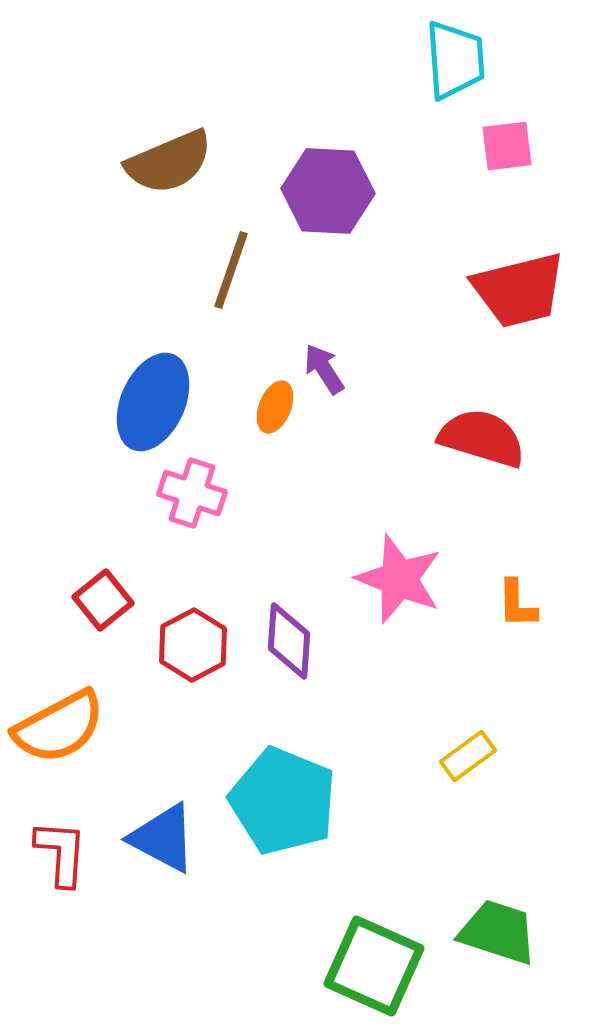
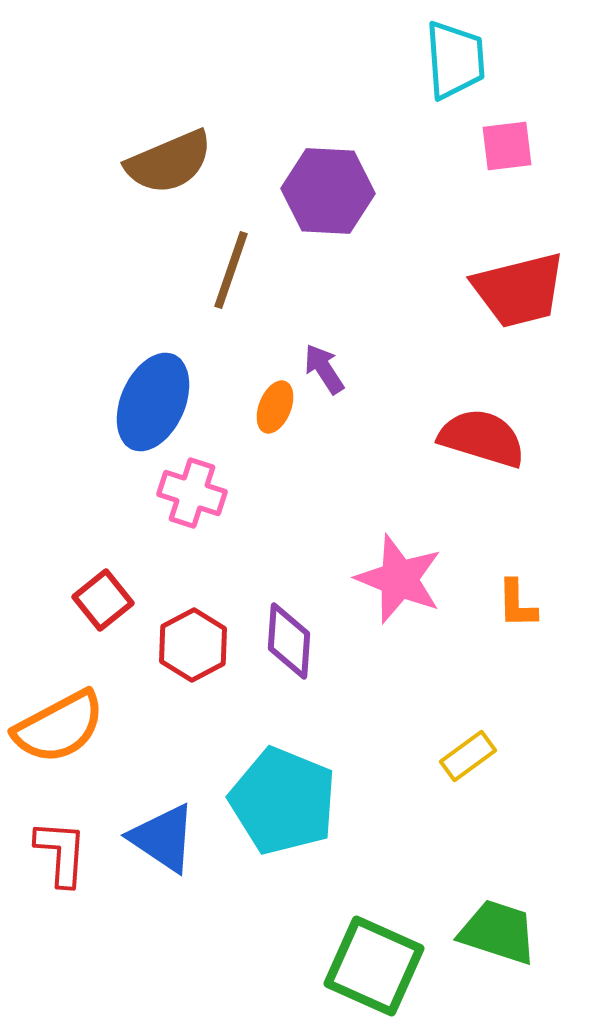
blue triangle: rotated 6 degrees clockwise
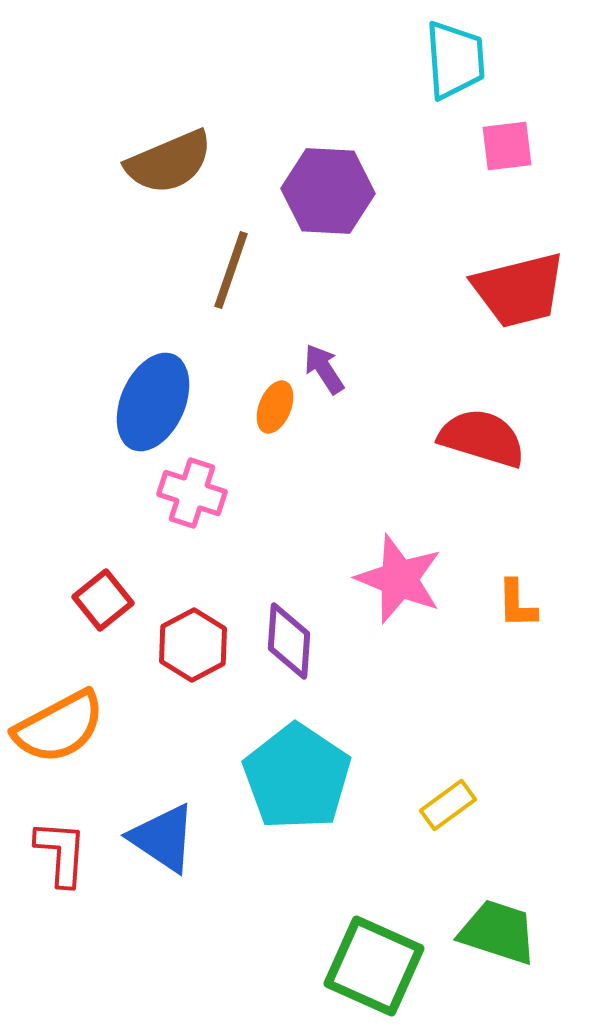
yellow rectangle: moved 20 px left, 49 px down
cyan pentagon: moved 14 px right, 24 px up; rotated 12 degrees clockwise
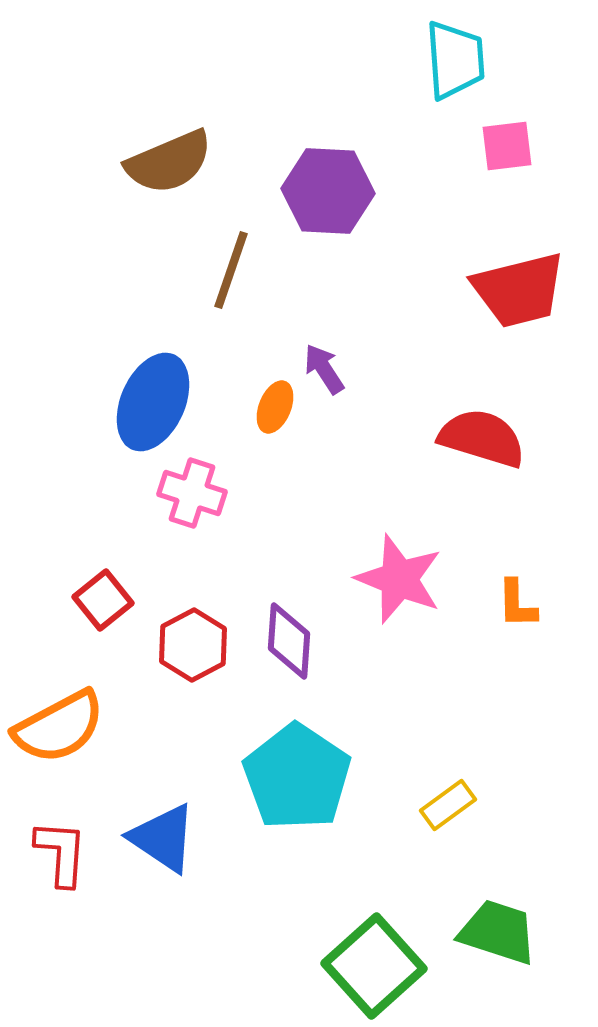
green square: rotated 24 degrees clockwise
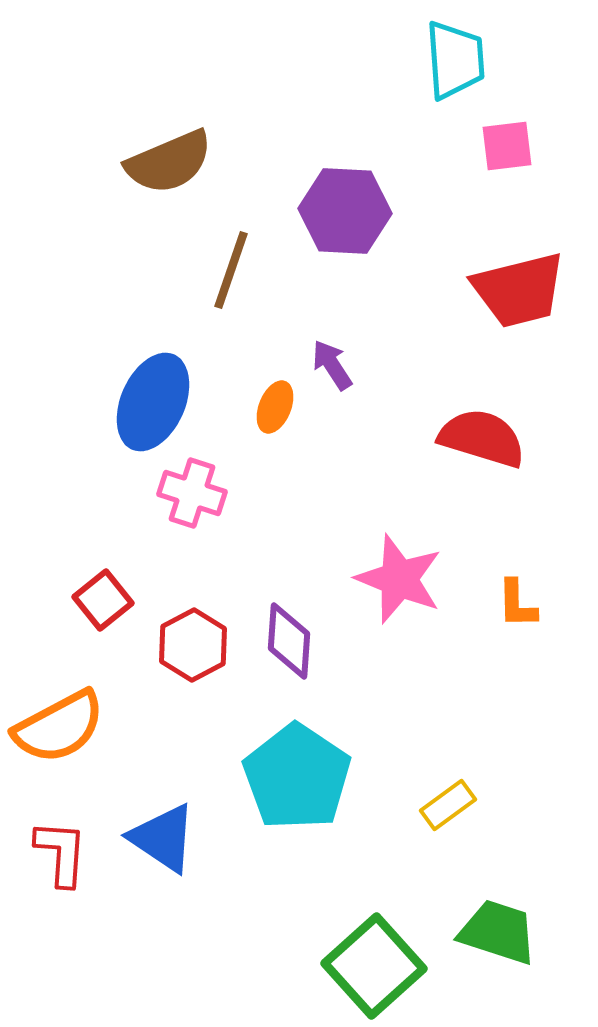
purple hexagon: moved 17 px right, 20 px down
purple arrow: moved 8 px right, 4 px up
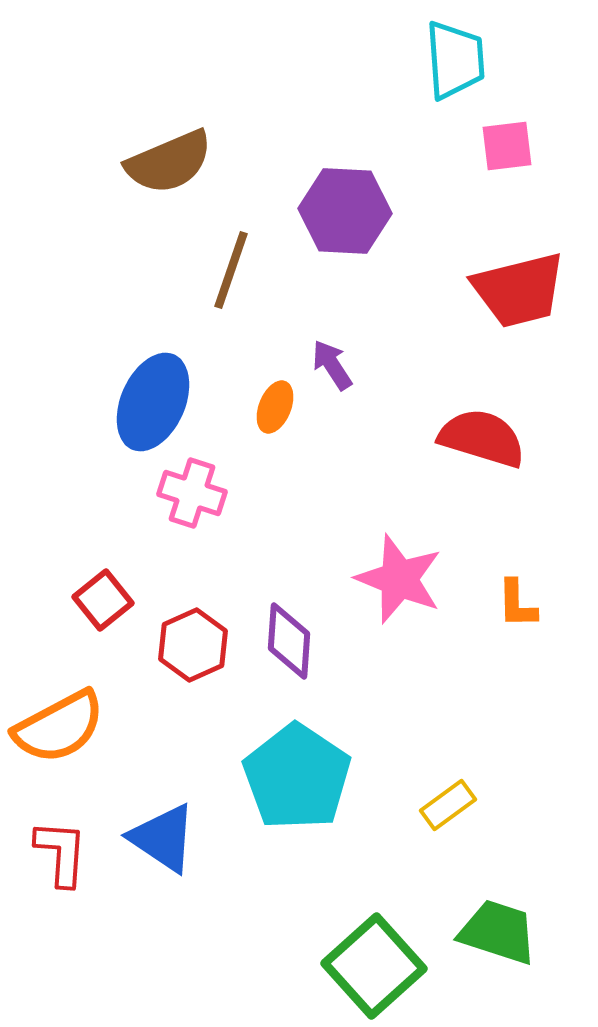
red hexagon: rotated 4 degrees clockwise
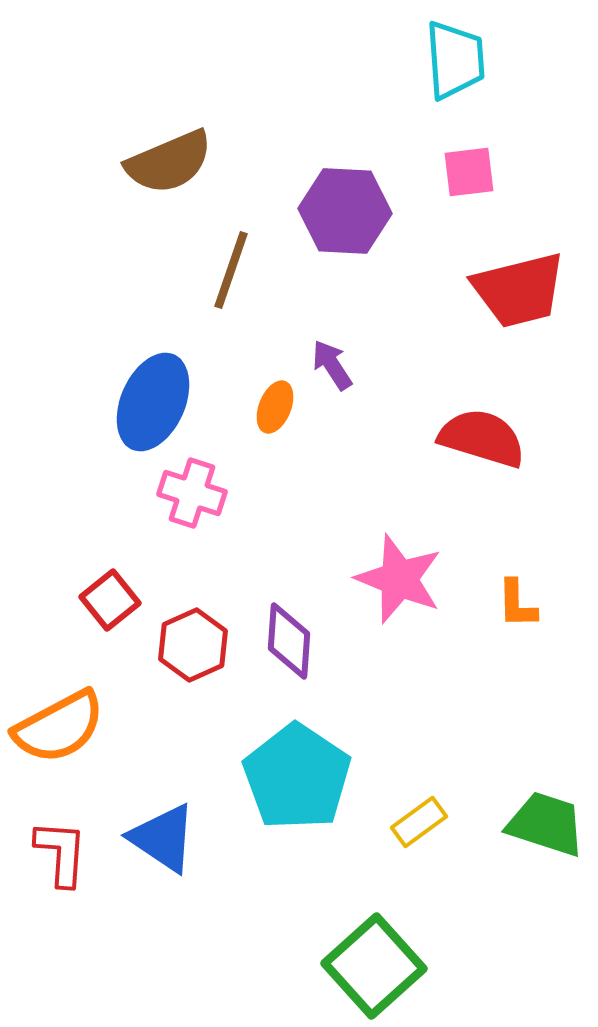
pink square: moved 38 px left, 26 px down
red square: moved 7 px right
yellow rectangle: moved 29 px left, 17 px down
green trapezoid: moved 48 px right, 108 px up
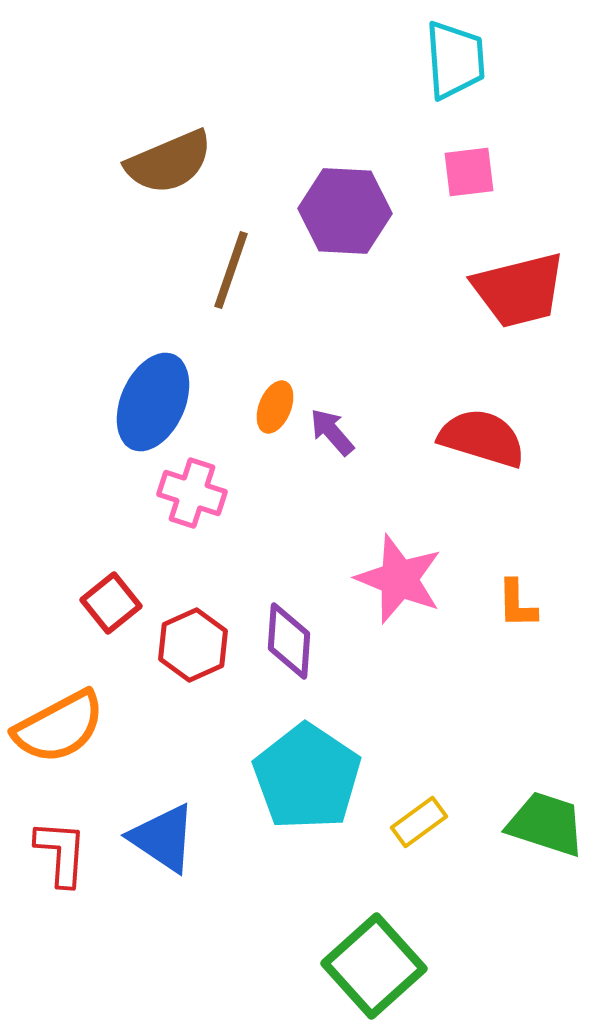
purple arrow: moved 67 px down; rotated 8 degrees counterclockwise
red square: moved 1 px right, 3 px down
cyan pentagon: moved 10 px right
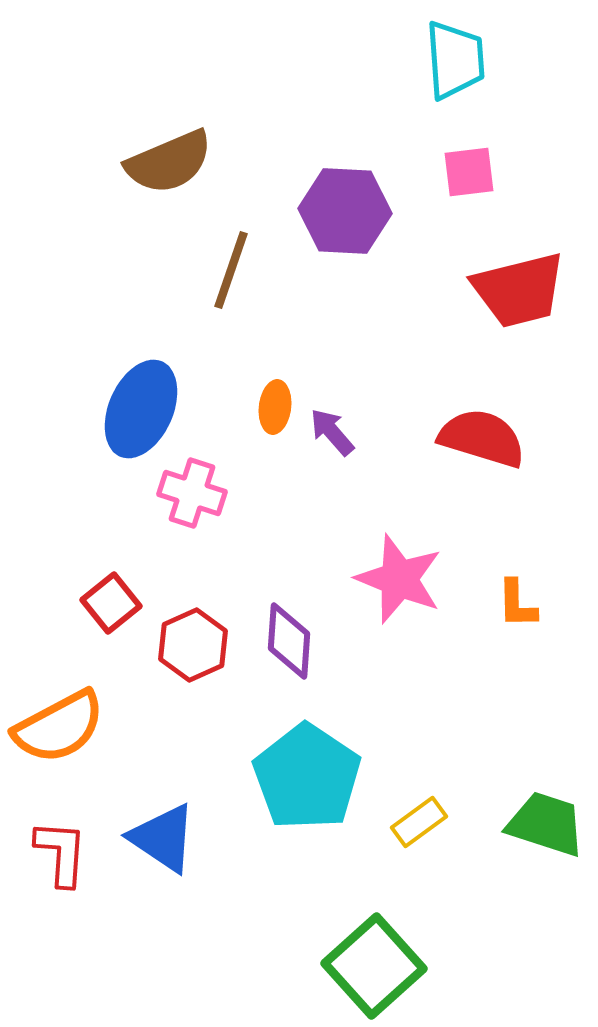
blue ellipse: moved 12 px left, 7 px down
orange ellipse: rotated 15 degrees counterclockwise
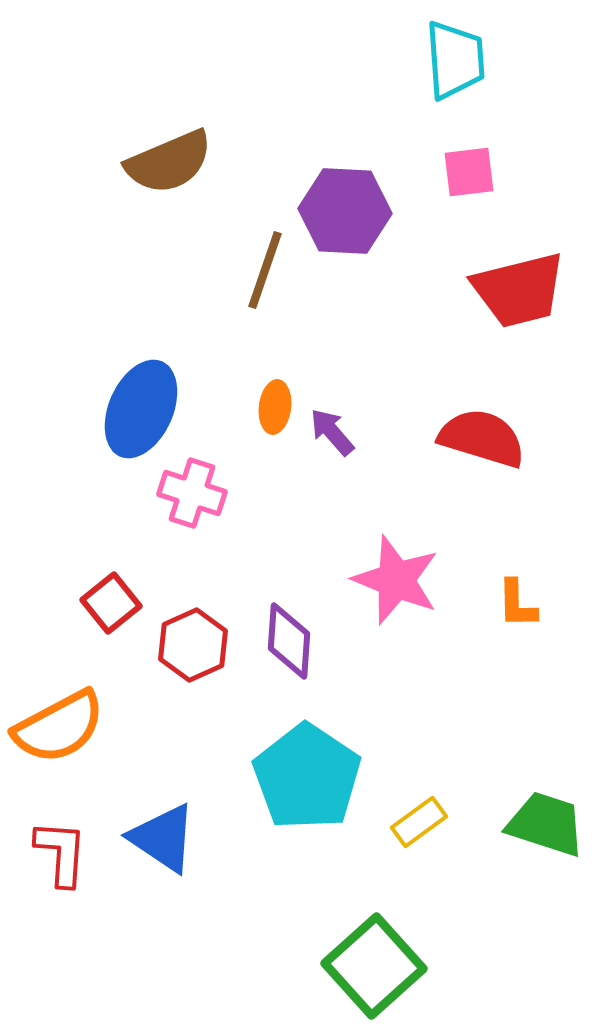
brown line: moved 34 px right
pink star: moved 3 px left, 1 px down
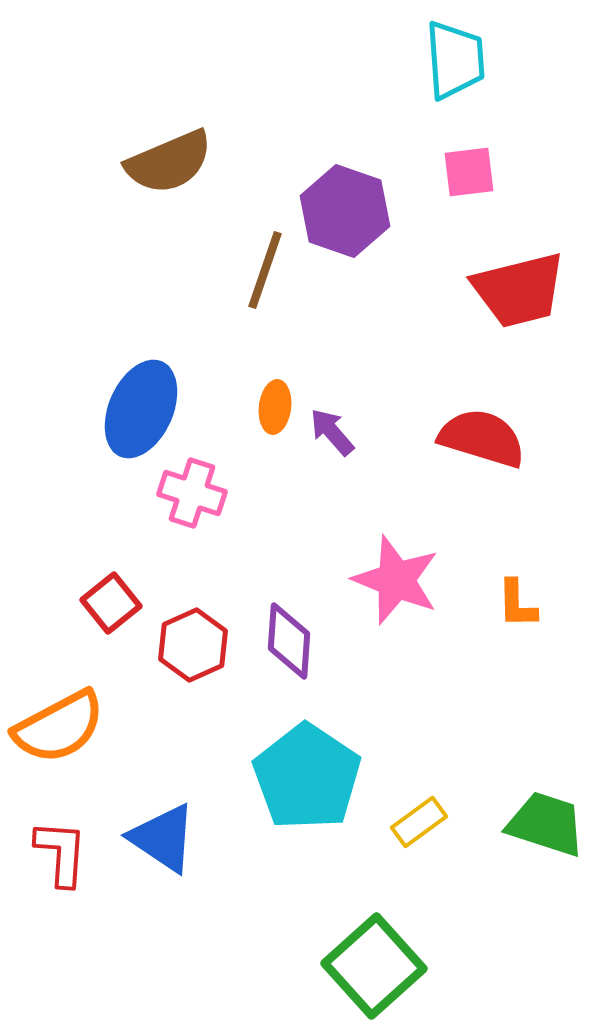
purple hexagon: rotated 16 degrees clockwise
